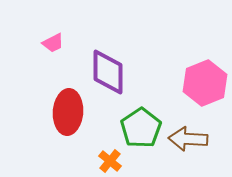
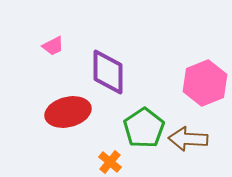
pink trapezoid: moved 3 px down
red ellipse: rotated 72 degrees clockwise
green pentagon: moved 3 px right
orange cross: moved 1 px down
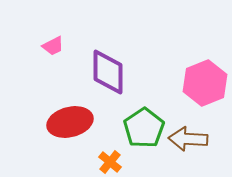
red ellipse: moved 2 px right, 10 px down
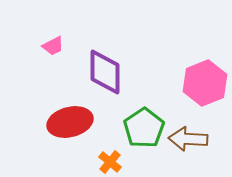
purple diamond: moved 3 px left
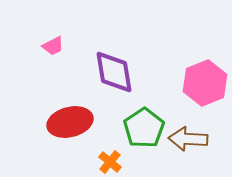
purple diamond: moved 9 px right; rotated 9 degrees counterclockwise
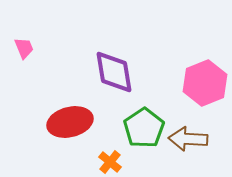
pink trapezoid: moved 29 px left, 2 px down; rotated 85 degrees counterclockwise
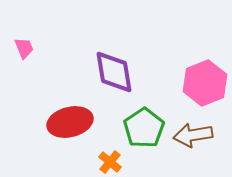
brown arrow: moved 5 px right, 4 px up; rotated 12 degrees counterclockwise
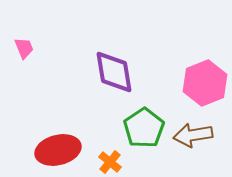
red ellipse: moved 12 px left, 28 px down
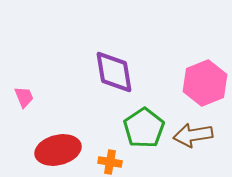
pink trapezoid: moved 49 px down
orange cross: rotated 30 degrees counterclockwise
